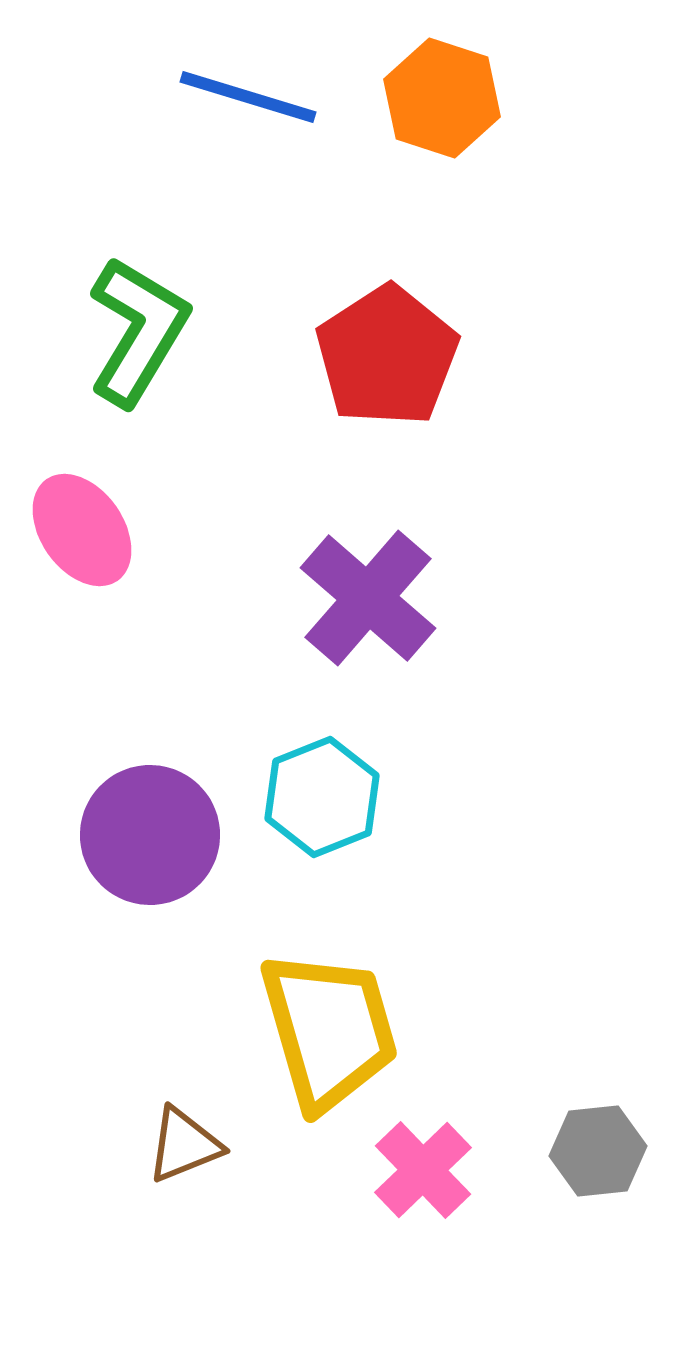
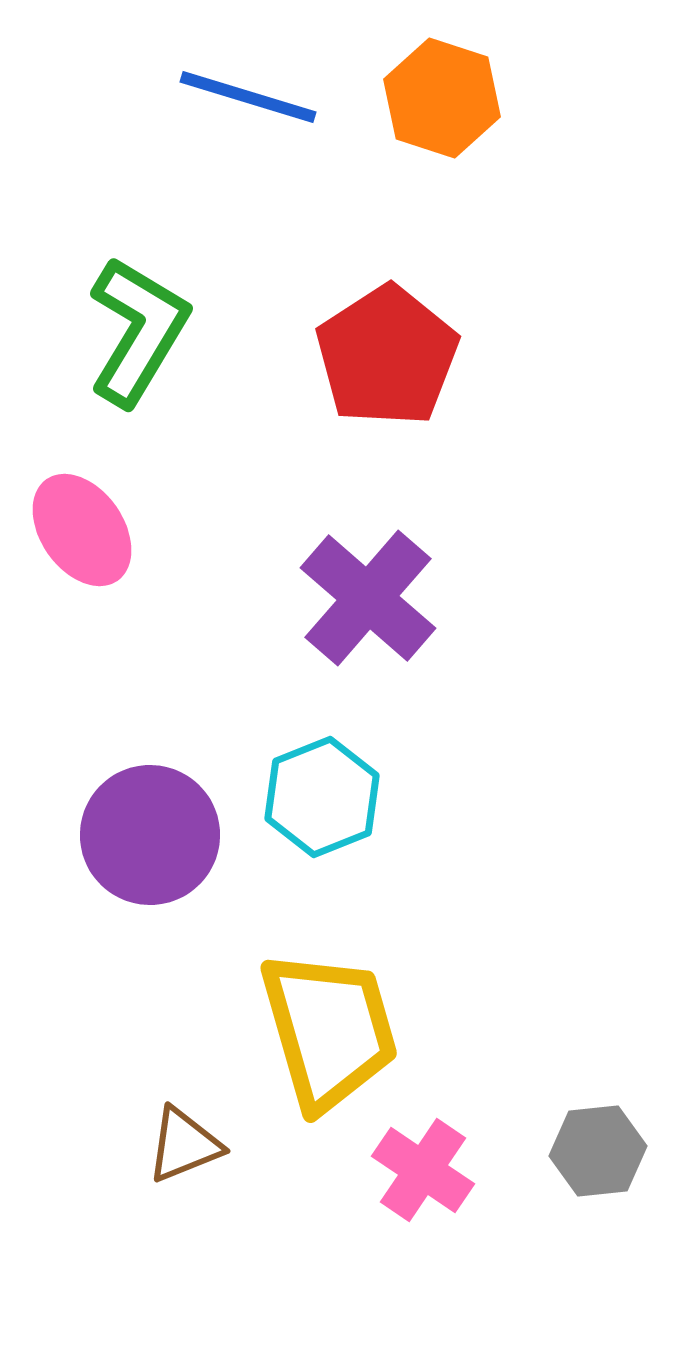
pink cross: rotated 12 degrees counterclockwise
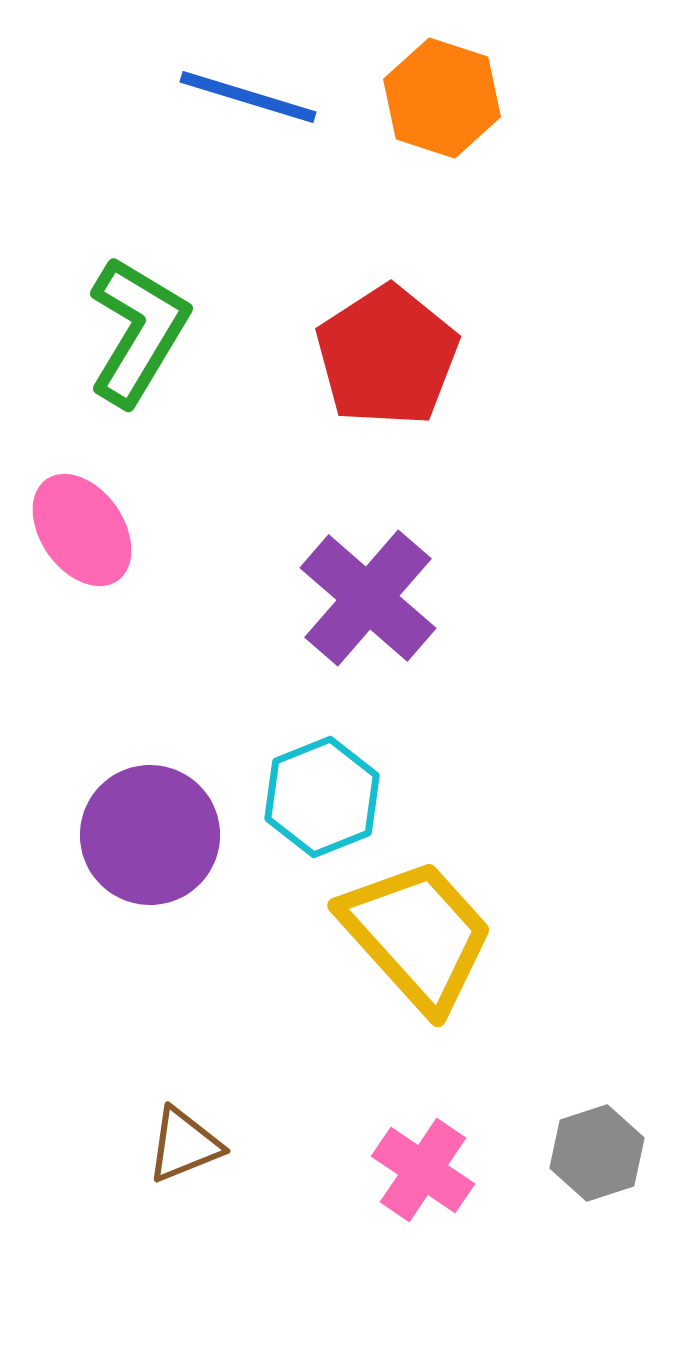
yellow trapezoid: moved 88 px right, 95 px up; rotated 26 degrees counterclockwise
gray hexagon: moved 1 px left, 2 px down; rotated 12 degrees counterclockwise
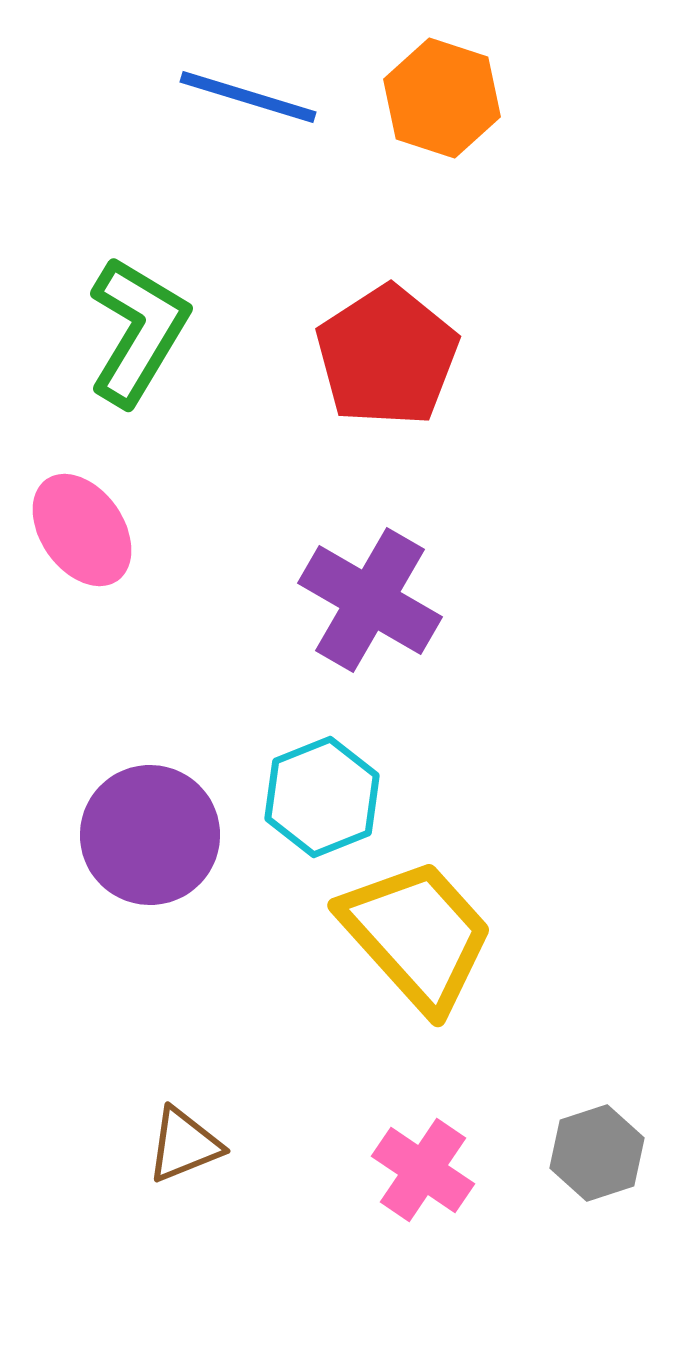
purple cross: moved 2 px right, 2 px down; rotated 11 degrees counterclockwise
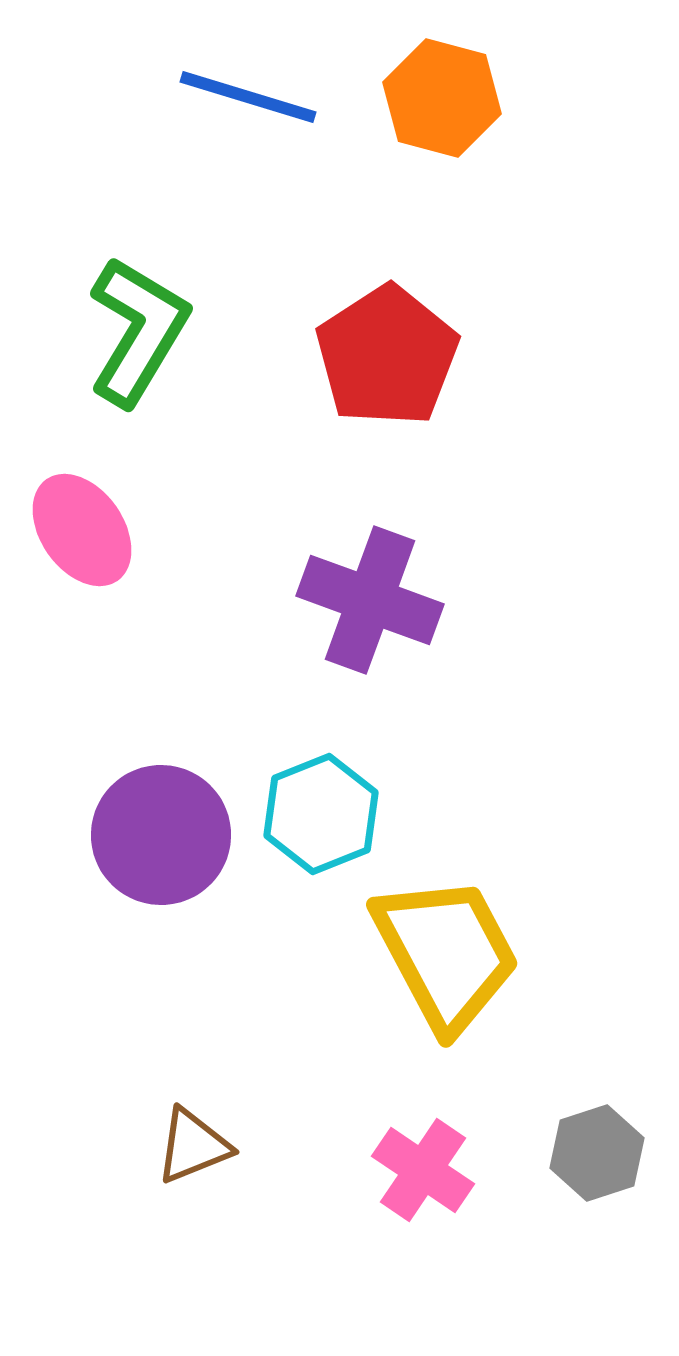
orange hexagon: rotated 3 degrees counterclockwise
purple cross: rotated 10 degrees counterclockwise
cyan hexagon: moved 1 px left, 17 px down
purple circle: moved 11 px right
yellow trapezoid: moved 29 px right, 18 px down; rotated 14 degrees clockwise
brown triangle: moved 9 px right, 1 px down
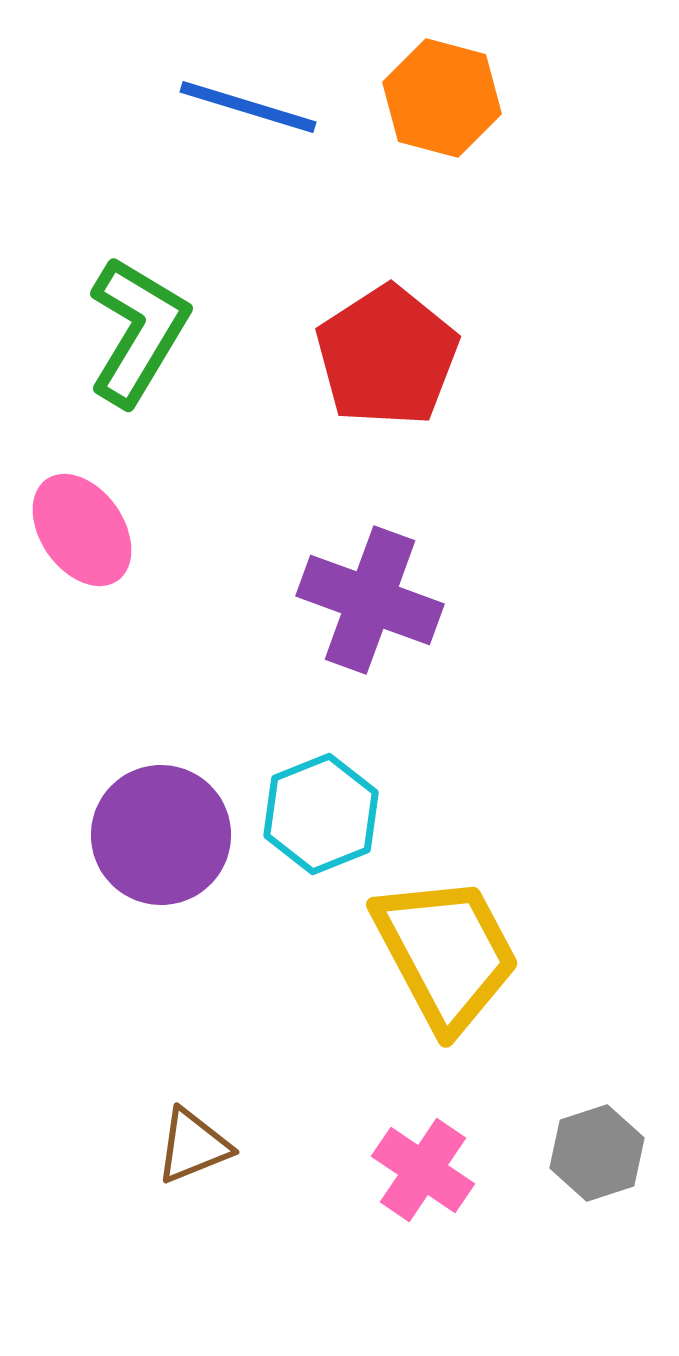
blue line: moved 10 px down
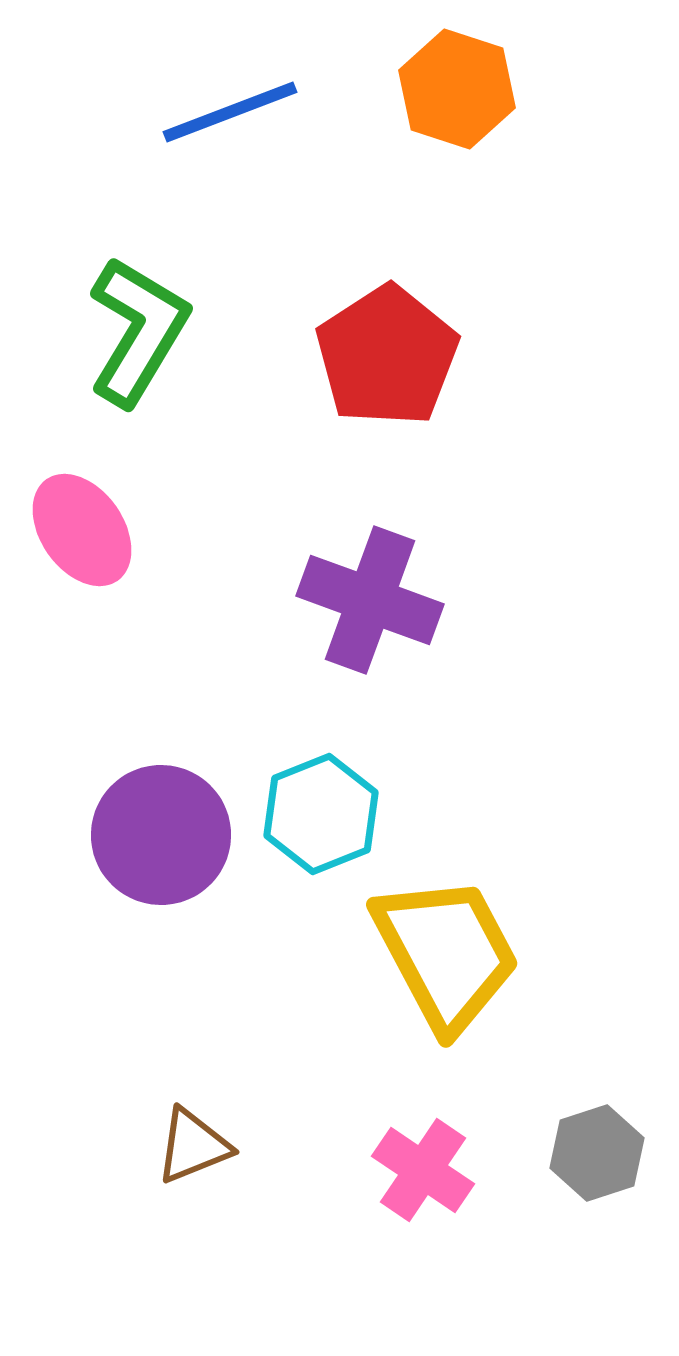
orange hexagon: moved 15 px right, 9 px up; rotated 3 degrees clockwise
blue line: moved 18 px left, 5 px down; rotated 38 degrees counterclockwise
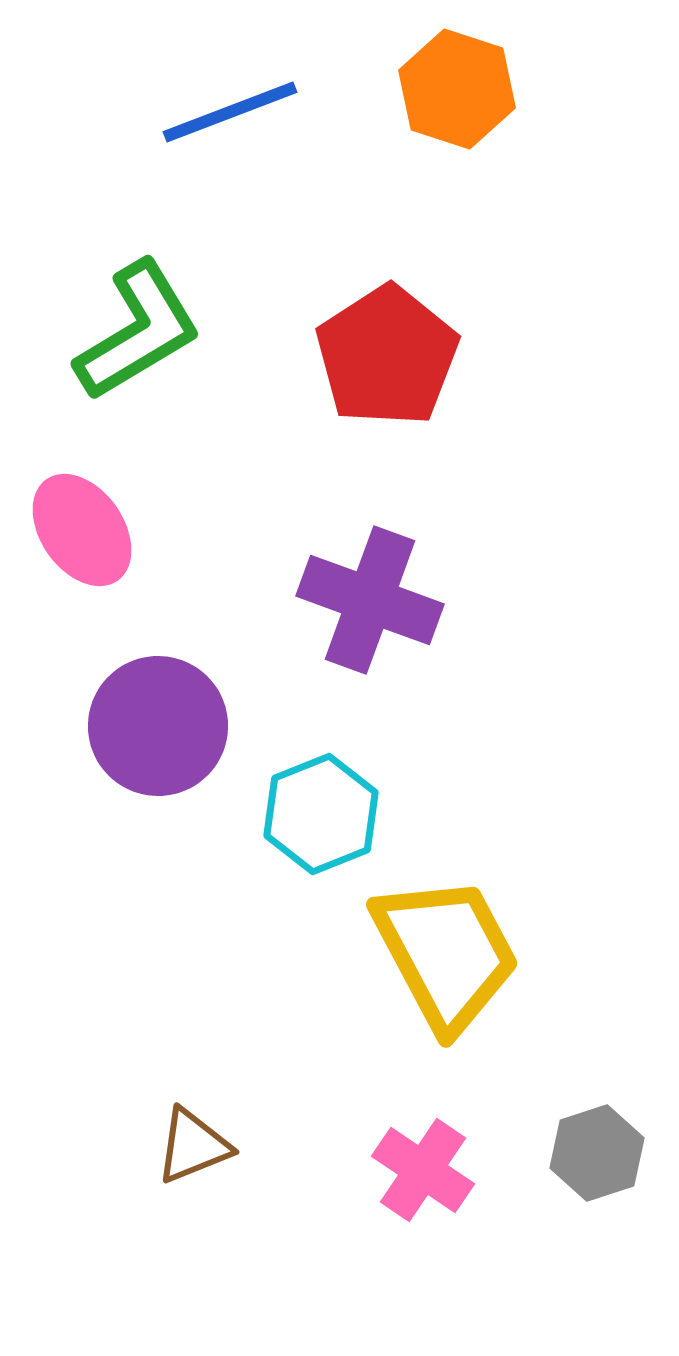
green L-shape: rotated 28 degrees clockwise
purple circle: moved 3 px left, 109 px up
